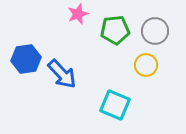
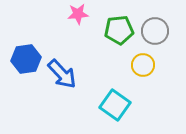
pink star: rotated 15 degrees clockwise
green pentagon: moved 4 px right
yellow circle: moved 3 px left
cyan square: rotated 12 degrees clockwise
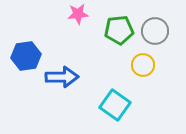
blue hexagon: moved 3 px up
blue arrow: moved 3 px down; rotated 48 degrees counterclockwise
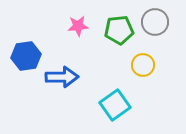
pink star: moved 12 px down
gray circle: moved 9 px up
cyan square: rotated 20 degrees clockwise
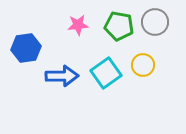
pink star: moved 1 px up
green pentagon: moved 4 px up; rotated 16 degrees clockwise
blue hexagon: moved 8 px up
blue arrow: moved 1 px up
cyan square: moved 9 px left, 32 px up
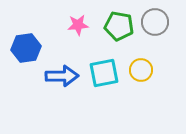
yellow circle: moved 2 px left, 5 px down
cyan square: moved 2 px left; rotated 24 degrees clockwise
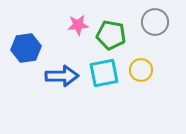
green pentagon: moved 8 px left, 9 px down
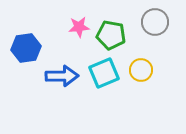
pink star: moved 1 px right, 2 px down
cyan square: rotated 12 degrees counterclockwise
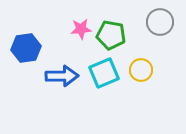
gray circle: moved 5 px right
pink star: moved 2 px right, 2 px down
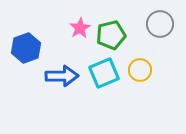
gray circle: moved 2 px down
pink star: moved 1 px left, 1 px up; rotated 25 degrees counterclockwise
green pentagon: rotated 24 degrees counterclockwise
blue hexagon: rotated 12 degrees counterclockwise
yellow circle: moved 1 px left
